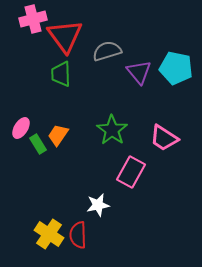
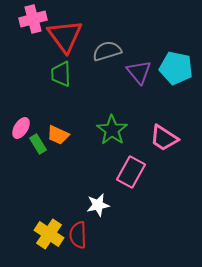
orange trapezoid: rotated 100 degrees counterclockwise
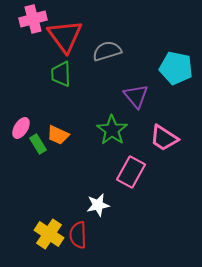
purple triangle: moved 3 px left, 24 px down
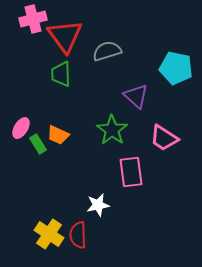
purple triangle: rotated 8 degrees counterclockwise
pink rectangle: rotated 36 degrees counterclockwise
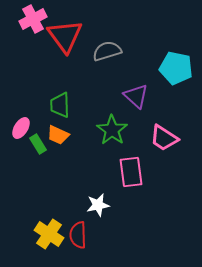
pink cross: rotated 12 degrees counterclockwise
green trapezoid: moved 1 px left, 31 px down
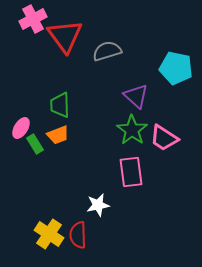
green star: moved 20 px right
orange trapezoid: rotated 45 degrees counterclockwise
green rectangle: moved 3 px left
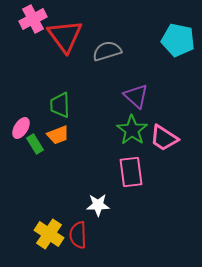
cyan pentagon: moved 2 px right, 28 px up
white star: rotated 10 degrees clockwise
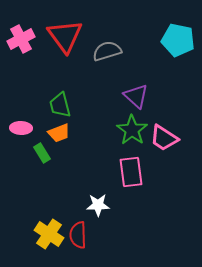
pink cross: moved 12 px left, 20 px down
green trapezoid: rotated 12 degrees counterclockwise
pink ellipse: rotated 60 degrees clockwise
orange trapezoid: moved 1 px right, 2 px up
green rectangle: moved 7 px right, 9 px down
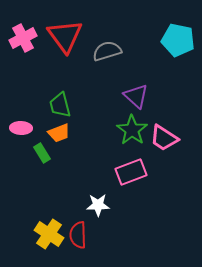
pink cross: moved 2 px right, 1 px up
pink rectangle: rotated 76 degrees clockwise
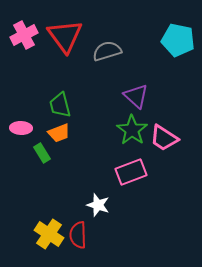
pink cross: moved 1 px right, 3 px up
white star: rotated 20 degrees clockwise
